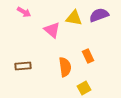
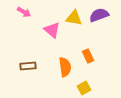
brown rectangle: moved 5 px right
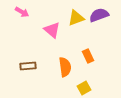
pink arrow: moved 2 px left
yellow triangle: moved 2 px right; rotated 30 degrees counterclockwise
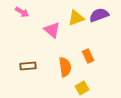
yellow square: moved 2 px left
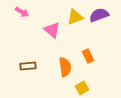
yellow triangle: moved 1 px left, 1 px up
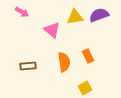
yellow triangle: rotated 12 degrees clockwise
orange semicircle: moved 1 px left, 5 px up
yellow square: moved 3 px right
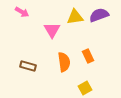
pink triangle: rotated 18 degrees clockwise
brown rectangle: rotated 21 degrees clockwise
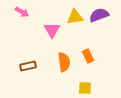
brown rectangle: rotated 28 degrees counterclockwise
yellow square: rotated 32 degrees clockwise
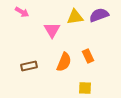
orange semicircle: rotated 30 degrees clockwise
brown rectangle: moved 1 px right
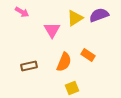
yellow triangle: moved 1 px down; rotated 24 degrees counterclockwise
orange rectangle: moved 1 px up; rotated 32 degrees counterclockwise
yellow square: moved 13 px left; rotated 24 degrees counterclockwise
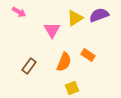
pink arrow: moved 3 px left
brown rectangle: rotated 42 degrees counterclockwise
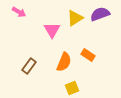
purple semicircle: moved 1 px right, 1 px up
